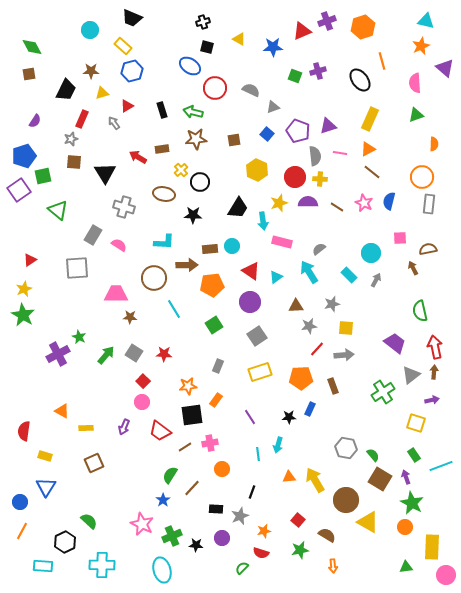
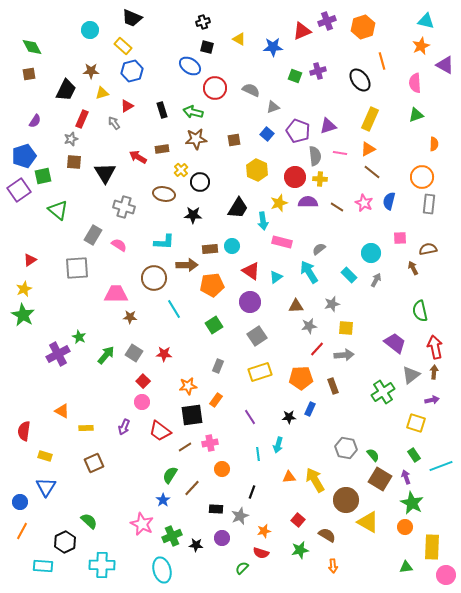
purple triangle at (445, 68): moved 3 px up; rotated 12 degrees counterclockwise
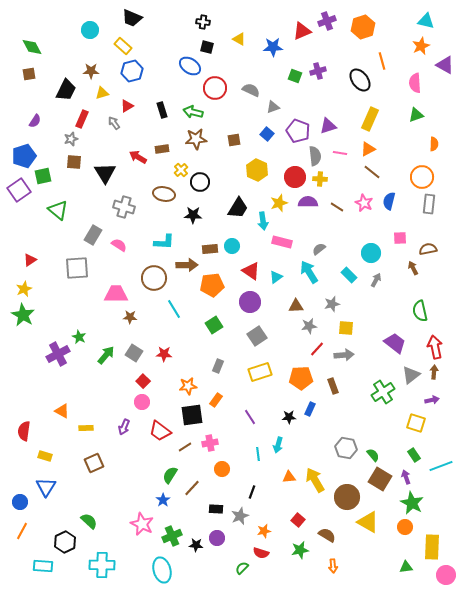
black cross at (203, 22): rotated 24 degrees clockwise
brown circle at (346, 500): moved 1 px right, 3 px up
purple circle at (222, 538): moved 5 px left
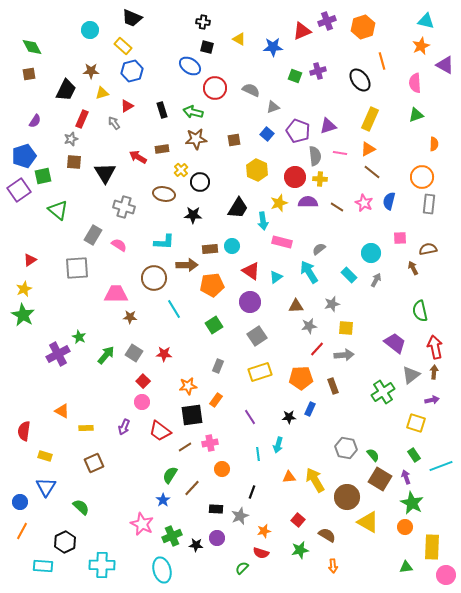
green semicircle at (89, 521): moved 8 px left, 14 px up
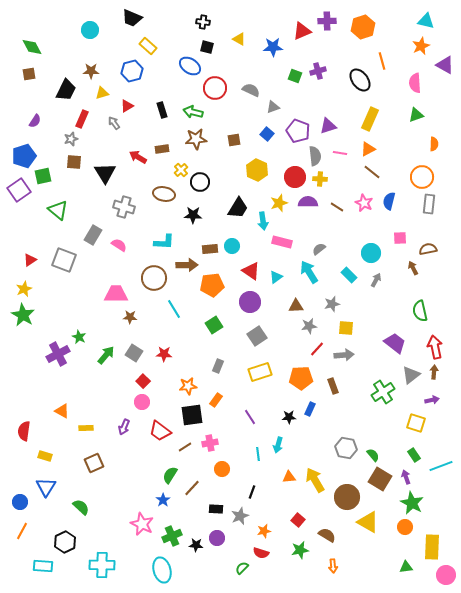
purple cross at (327, 21): rotated 18 degrees clockwise
yellow rectangle at (123, 46): moved 25 px right
gray square at (77, 268): moved 13 px left, 8 px up; rotated 25 degrees clockwise
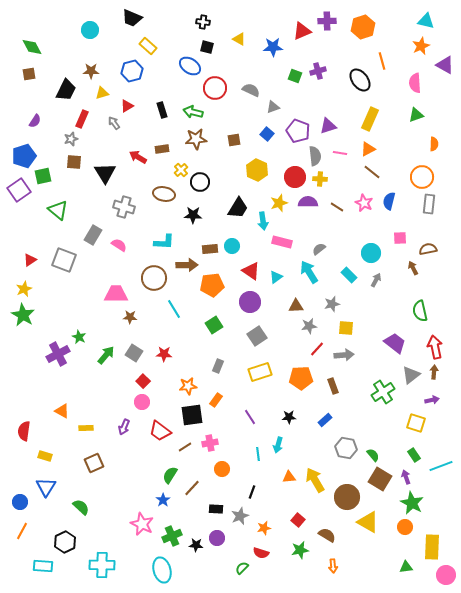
blue rectangle at (310, 409): moved 15 px right, 11 px down; rotated 24 degrees clockwise
orange star at (264, 531): moved 3 px up
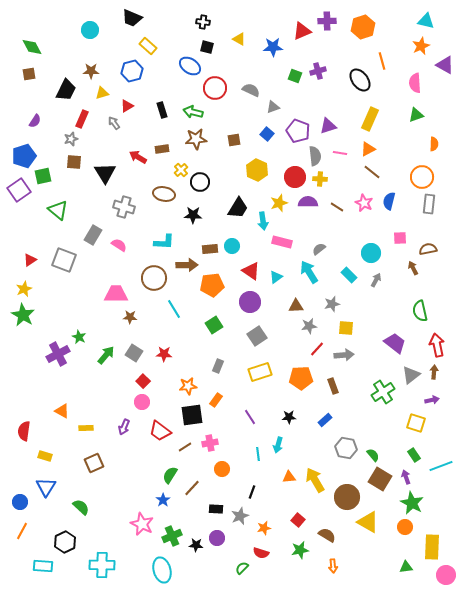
red arrow at (435, 347): moved 2 px right, 2 px up
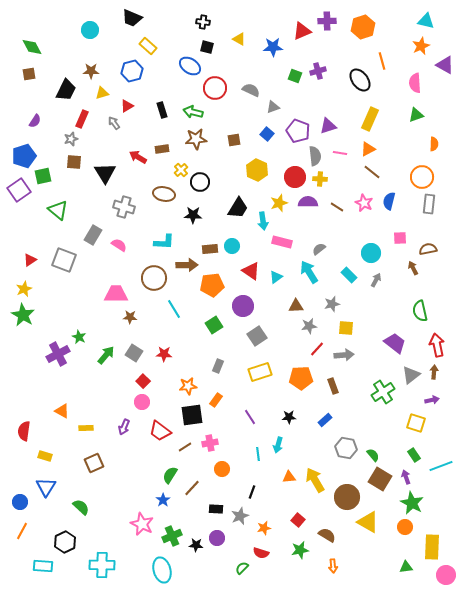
purple circle at (250, 302): moved 7 px left, 4 px down
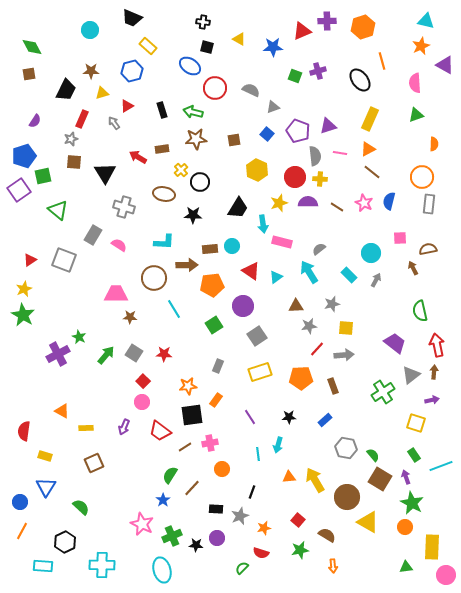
cyan arrow at (263, 221): moved 3 px down
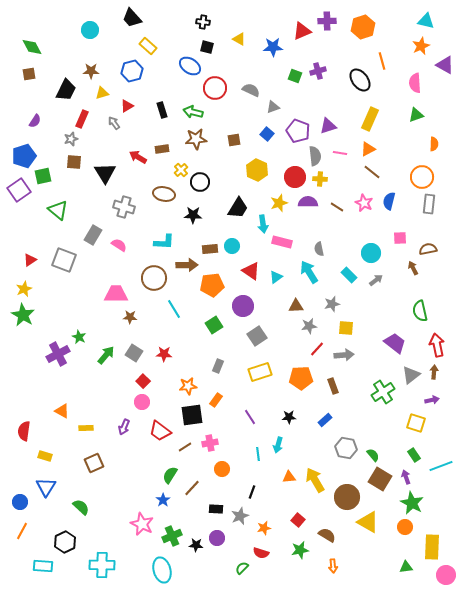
black trapezoid at (132, 18): rotated 25 degrees clockwise
gray semicircle at (319, 249): rotated 64 degrees counterclockwise
gray arrow at (376, 280): rotated 24 degrees clockwise
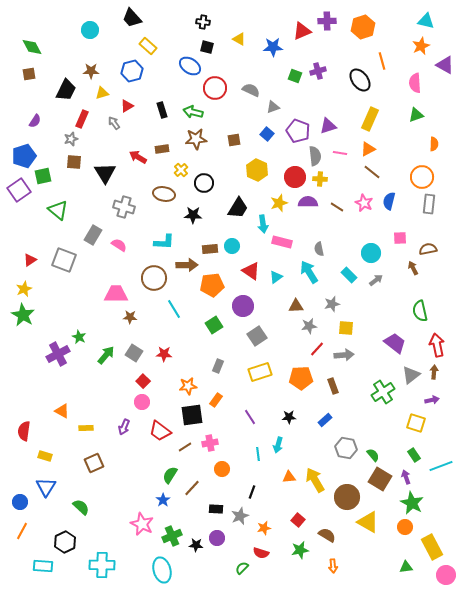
black circle at (200, 182): moved 4 px right, 1 px down
yellow rectangle at (432, 547): rotated 30 degrees counterclockwise
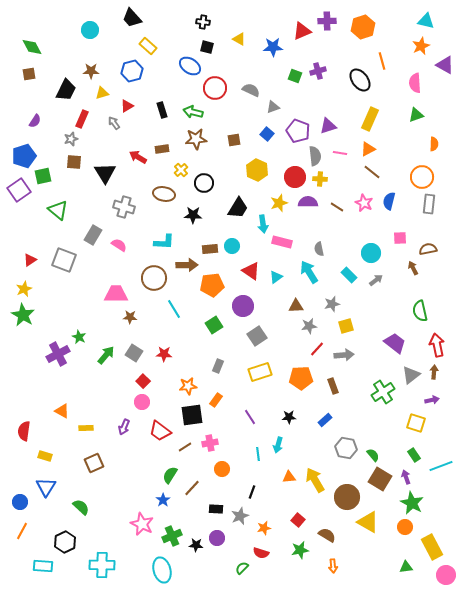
yellow square at (346, 328): moved 2 px up; rotated 21 degrees counterclockwise
